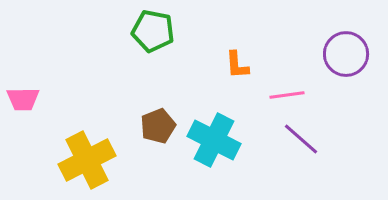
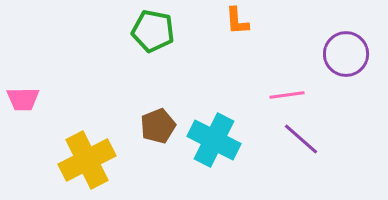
orange L-shape: moved 44 px up
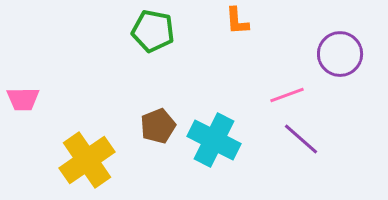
purple circle: moved 6 px left
pink line: rotated 12 degrees counterclockwise
yellow cross: rotated 8 degrees counterclockwise
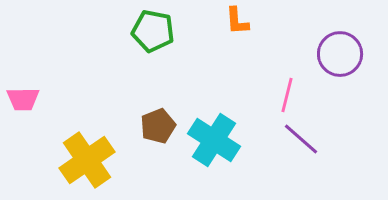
pink line: rotated 56 degrees counterclockwise
cyan cross: rotated 6 degrees clockwise
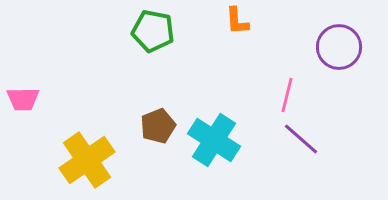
purple circle: moved 1 px left, 7 px up
